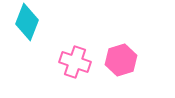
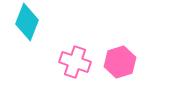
pink hexagon: moved 1 px left, 2 px down
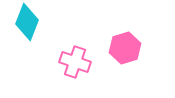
pink hexagon: moved 5 px right, 14 px up
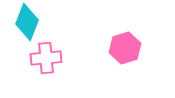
pink cross: moved 29 px left, 4 px up; rotated 24 degrees counterclockwise
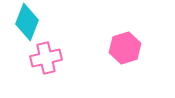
pink cross: rotated 8 degrees counterclockwise
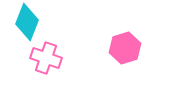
pink cross: rotated 32 degrees clockwise
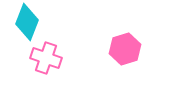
pink hexagon: moved 1 px down
